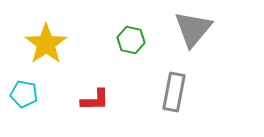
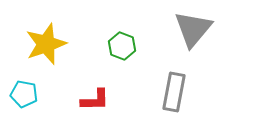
green hexagon: moved 9 px left, 6 px down; rotated 8 degrees clockwise
yellow star: rotated 15 degrees clockwise
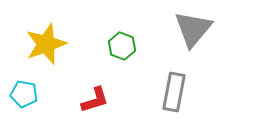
red L-shape: rotated 16 degrees counterclockwise
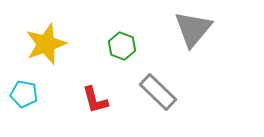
gray rectangle: moved 16 px left; rotated 57 degrees counterclockwise
red L-shape: rotated 92 degrees clockwise
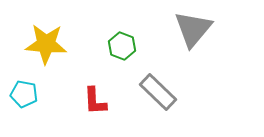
yellow star: rotated 24 degrees clockwise
red L-shape: moved 1 px down; rotated 12 degrees clockwise
